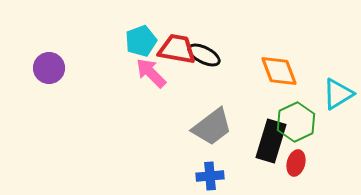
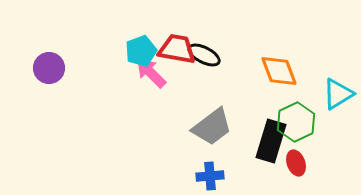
cyan pentagon: moved 10 px down
red ellipse: rotated 35 degrees counterclockwise
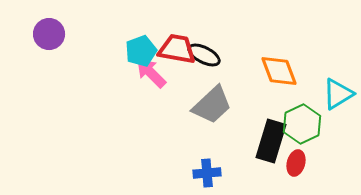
purple circle: moved 34 px up
green hexagon: moved 6 px right, 2 px down
gray trapezoid: moved 22 px up; rotated 6 degrees counterclockwise
red ellipse: rotated 35 degrees clockwise
blue cross: moved 3 px left, 3 px up
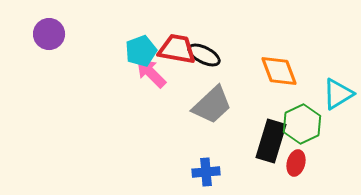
blue cross: moved 1 px left, 1 px up
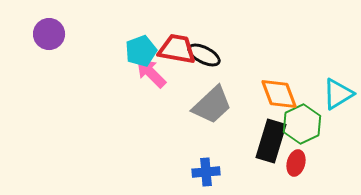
orange diamond: moved 23 px down
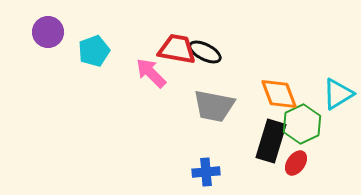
purple circle: moved 1 px left, 2 px up
cyan pentagon: moved 47 px left
black ellipse: moved 1 px right, 3 px up
gray trapezoid: moved 2 px right, 1 px down; rotated 54 degrees clockwise
red ellipse: rotated 20 degrees clockwise
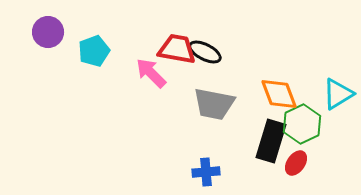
gray trapezoid: moved 2 px up
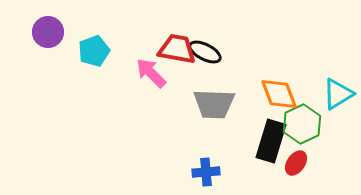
gray trapezoid: rotated 9 degrees counterclockwise
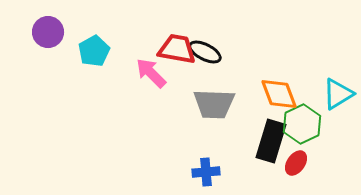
cyan pentagon: rotated 8 degrees counterclockwise
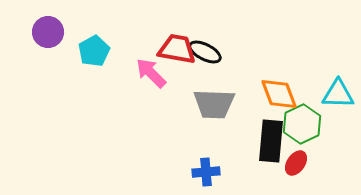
cyan triangle: rotated 32 degrees clockwise
black rectangle: rotated 12 degrees counterclockwise
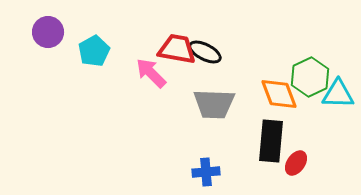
green hexagon: moved 8 px right, 47 px up
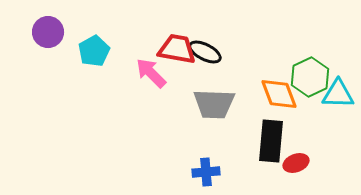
red ellipse: rotated 35 degrees clockwise
